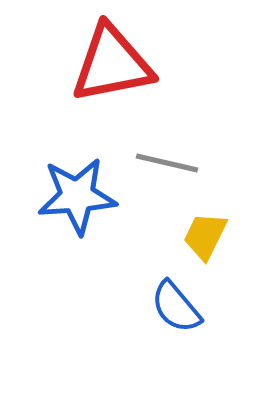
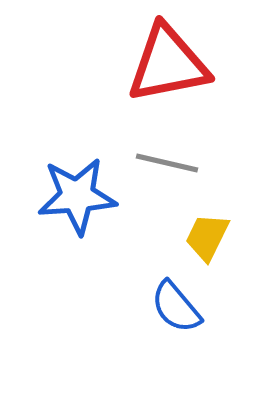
red triangle: moved 56 px right
yellow trapezoid: moved 2 px right, 1 px down
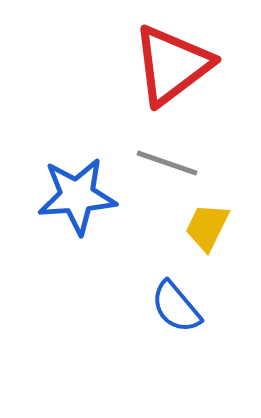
red triangle: moved 4 px right, 1 px down; rotated 26 degrees counterclockwise
gray line: rotated 6 degrees clockwise
yellow trapezoid: moved 10 px up
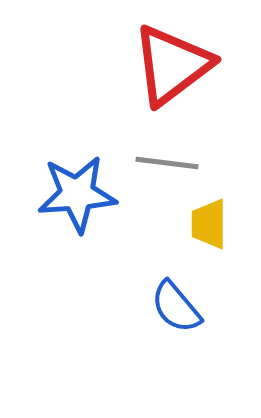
gray line: rotated 12 degrees counterclockwise
blue star: moved 2 px up
yellow trapezoid: moved 2 px right, 3 px up; rotated 26 degrees counterclockwise
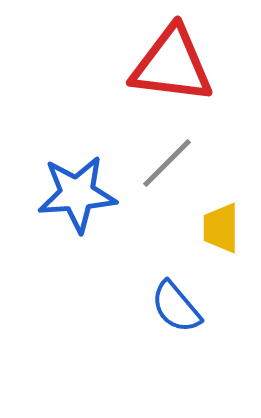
red triangle: rotated 44 degrees clockwise
gray line: rotated 52 degrees counterclockwise
yellow trapezoid: moved 12 px right, 4 px down
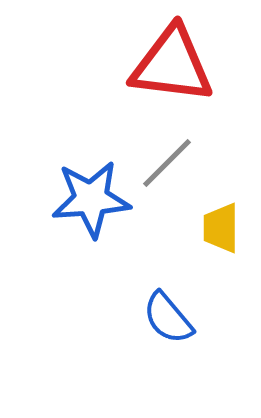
blue star: moved 14 px right, 5 px down
blue semicircle: moved 8 px left, 11 px down
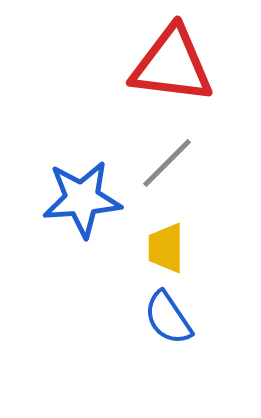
blue star: moved 9 px left
yellow trapezoid: moved 55 px left, 20 px down
blue semicircle: rotated 6 degrees clockwise
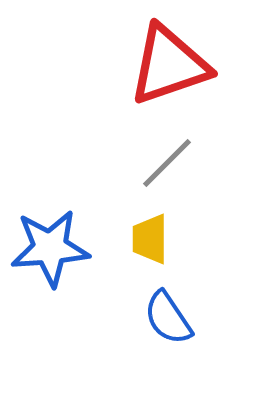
red triangle: moved 3 px left; rotated 26 degrees counterclockwise
blue star: moved 32 px left, 49 px down
yellow trapezoid: moved 16 px left, 9 px up
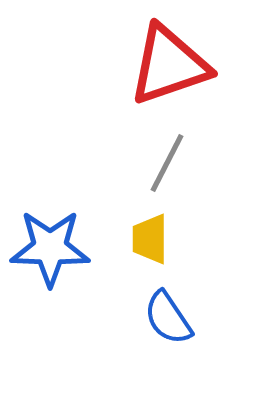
gray line: rotated 18 degrees counterclockwise
blue star: rotated 6 degrees clockwise
